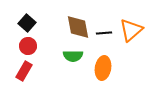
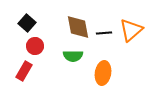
red circle: moved 7 px right
orange ellipse: moved 5 px down
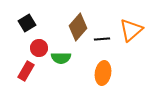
black square: rotated 18 degrees clockwise
brown diamond: rotated 52 degrees clockwise
black line: moved 2 px left, 6 px down
red circle: moved 4 px right, 2 px down
green semicircle: moved 12 px left, 2 px down
red rectangle: moved 2 px right
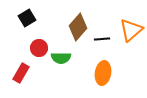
black square: moved 5 px up
red rectangle: moved 5 px left, 2 px down
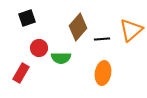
black square: rotated 12 degrees clockwise
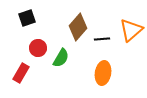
red circle: moved 1 px left
green semicircle: rotated 60 degrees counterclockwise
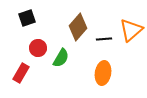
black line: moved 2 px right
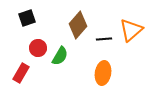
brown diamond: moved 2 px up
green semicircle: moved 1 px left, 2 px up
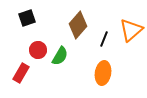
black line: rotated 63 degrees counterclockwise
red circle: moved 2 px down
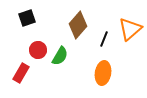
orange triangle: moved 1 px left, 1 px up
